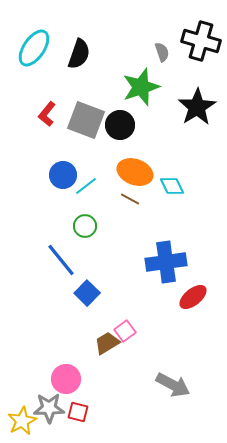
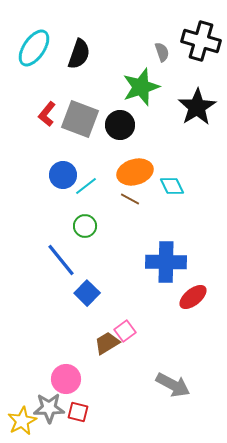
gray square: moved 6 px left, 1 px up
orange ellipse: rotated 36 degrees counterclockwise
blue cross: rotated 9 degrees clockwise
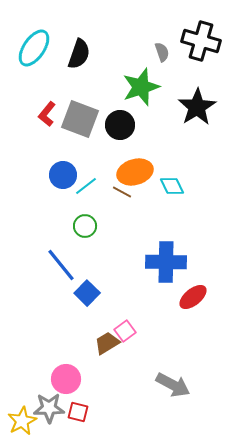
brown line: moved 8 px left, 7 px up
blue line: moved 5 px down
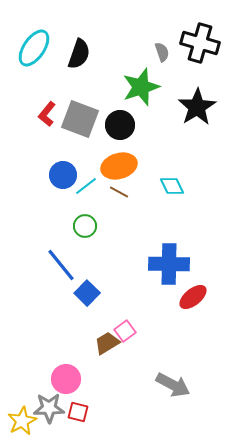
black cross: moved 1 px left, 2 px down
orange ellipse: moved 16 px left, 6 px up
brown line: moved 3 px left
blue cross: moved 3 px right, 2 px down
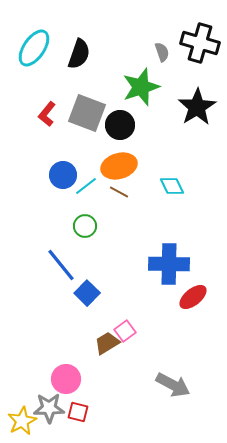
gray square: moved 7 px right, 6 px up
